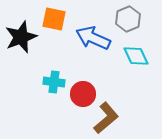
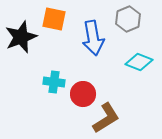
blue arrow: rotated 124 degrees counterclockwise
cyan diamond: moved 3 px right, 6 px down; rotated 44 degrees counterclockwise
brown L-shape: rotated 8 degrees clockwise
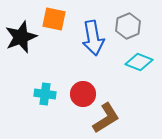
gray hexagon: moved 7 px down
cyan cross: moved 9 px left, 12 px down
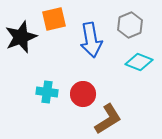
orange square: rotated 25 degrees counterclockwise
gray hexagon: moved 2 px right, 1 px up
blue arrow: moved 2 px left, 2 px down
cyan cross: moved 2 px right, 2 px up
brown L-shape: moved 2 px right, 1 px down
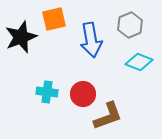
brown L-shape: moved 3 px up; rotated 12 degrees clockwise
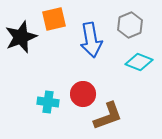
cyan cross: moved 1 px right, 10 px down
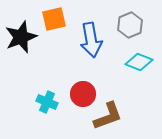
cyan cross: moved 1 px left; rotated 15 degrees clockwise
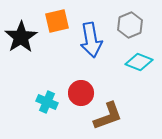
orange square: moved 3 px right, 2 px down
black star: rotated 12 degrees counterclockwise
red circle: moved 2 px left, 1 px up
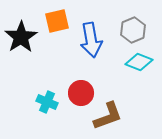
gray hexagon: moved 3 px right, 5 px down
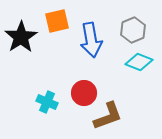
red circle: moved 3 px right
